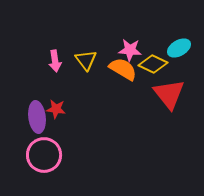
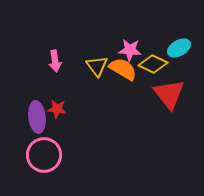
yellow triangle: moved 11 px right, 6 px down
red star: moved 1 px right
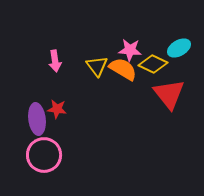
purple ellipse: moved 2 px down
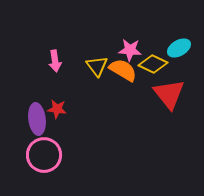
orange semicircle: moved 1 px down
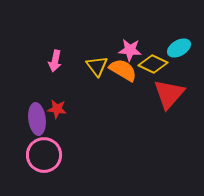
pink arrow: rotated 20 degrees clockwise
red triangle: rotated 20 degrees clockwise
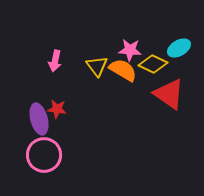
red triangle: rotated 36 degrees counterclockwise
purple ellipse: moved 2 px right; rotated 8 degrees counterclockwise
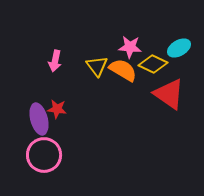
pink star: moved 3 px up
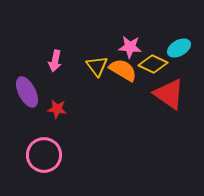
purple ellipse: moved 12 px left, 27 px up; rotated 12 degrees counterclockwise
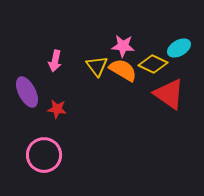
pink star: moved 7 px left, 1 px up
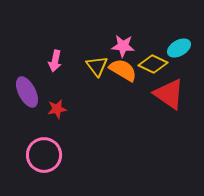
red star: rotated 18 degrees counterclockwise
